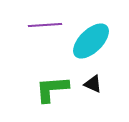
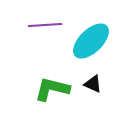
green L-shape: rotated 18 degrees clockwise
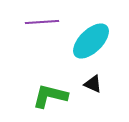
purple line: moved 3 px left, 3 px up
green L-shape: moved 2 px left, 7 px down
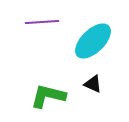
cyan ellipse: moved 2 px right
green L-shape: moved 2 px left
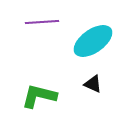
cyan ellipse: rotated 9 degrees clockwise
green L-shape: moved 9 px left
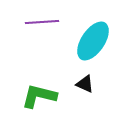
cyan ellipse: rotated 21 degrees counterclockwise
black triangle: moved 8 px left
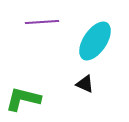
cyan ellipse: moved 2 px right
green L-shape: moved 16 px left, 3 px down
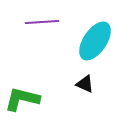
green L-shape: moved 1 px left
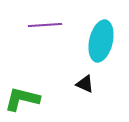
purple line: moved 3 px right, 3 px down
cyan ellipse: moved 6 px right; rotated 21 degrees counterclockwise
